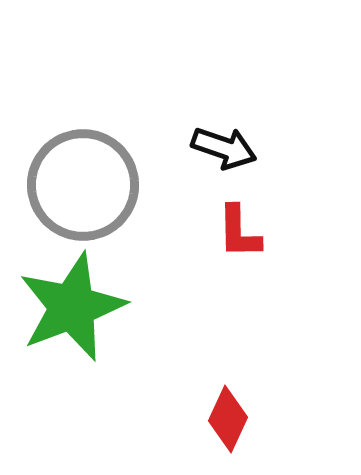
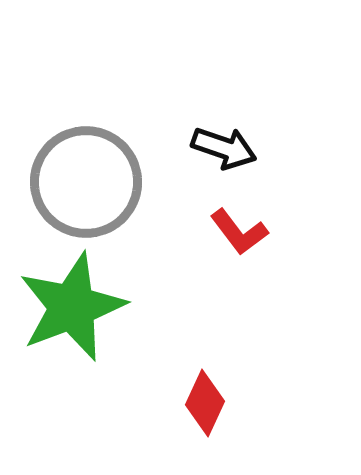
gray circle: moved 3 px right, 3 px up
red L-shape: rotated 36 degrees counterclockwise
red diamond: moved 23 px left, 16 px up
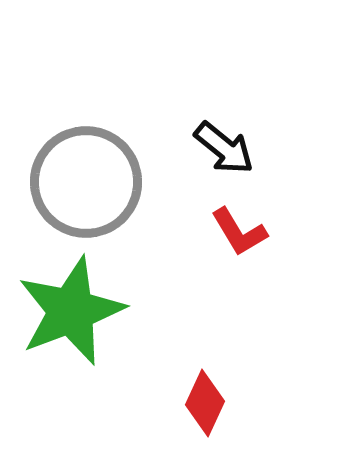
black arrow: rotated 20 degrees clockwise
red L-shape: rotated 6 degrees clockwise
green star: moved 1 px left, 4 px down
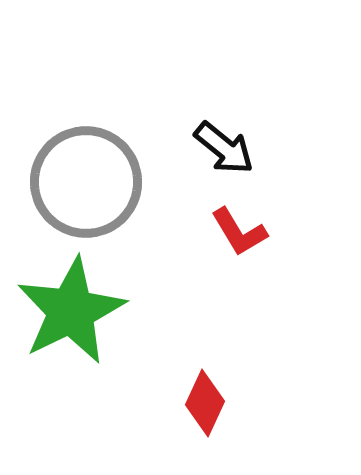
green star: rotated 5 degrees counterclockwise
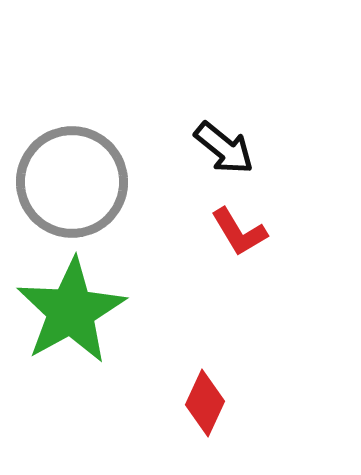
gray circle: moved 14 px left
green star: rotated 3 degrees counterclockwise
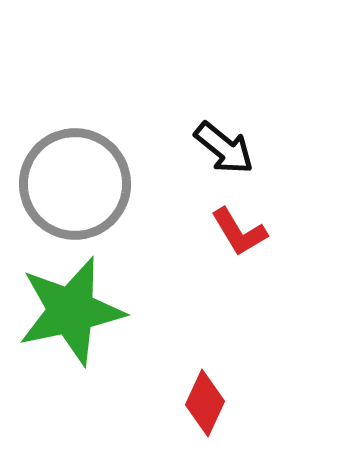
gray circle: moved 3 px right, 2 px down
green star: rotated 17 degrees clockwise
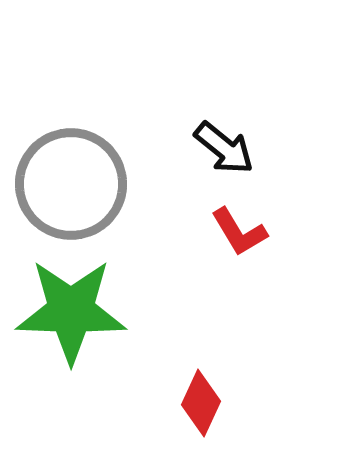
gray circle: moved 4 px left
green star: rotated 14 degrees clockwise
red diamond: moved 4 px left
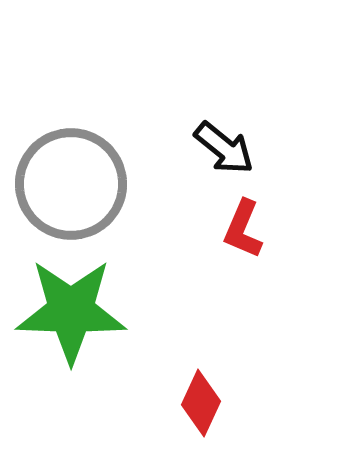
red L-shape: moved 4 px right, 3 px up; rotated 54 degrees clockwise
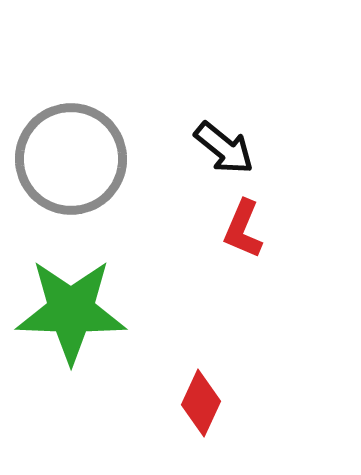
gray circle: moved 25 px up
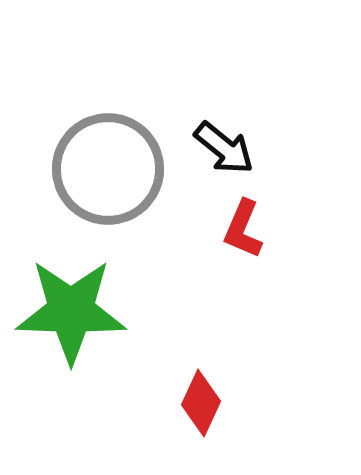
gray circle: moved 37 px right, 10 px down
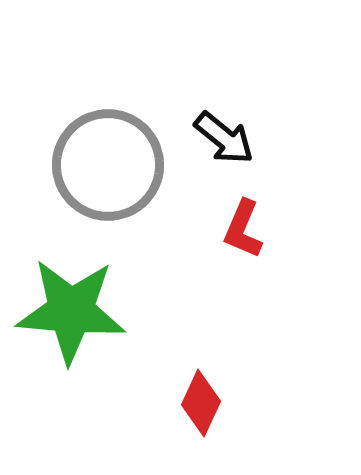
black arrow: moved 10 px up
gray circle: moved 4 px up
green star: rotated 3 degrees clockwise
